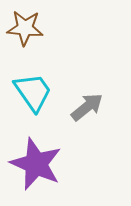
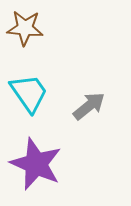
cyan trapezoid: moved 4 px left, 1 px down
gray arrow: moved 2 px right, 1 px up
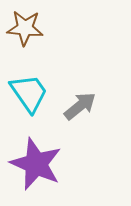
gray arrow: moved 9 px left
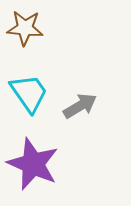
gray arrow: rotated 8 degrees clockwise
purple star: moved 3 px left
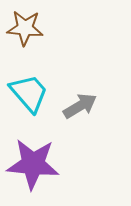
cyan trapezoid: rotated 6 degrees counterclockwise
purple star: rotated 18 degrees counterclockwise
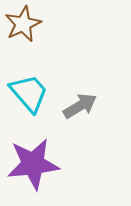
brown star: moved 2 px left, 4 px up; rotated 30 degrees counterclockwise
purple star: rotated 12 degrees counterclockwise
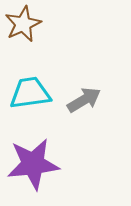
cyan trapezoid: moved 1 px right; rotated 57 degrees counterclockwise
gray arrow: moved 4 px right, 6 px up
